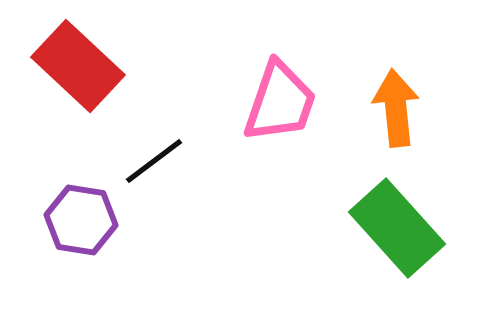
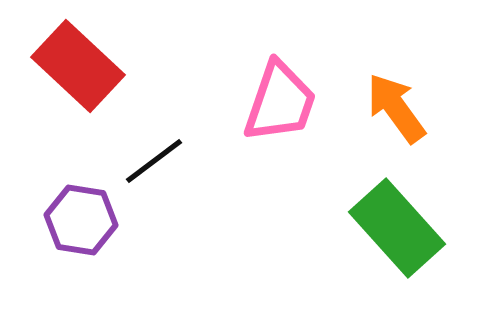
orange arrow: rotated 30 degrees counterclockwise
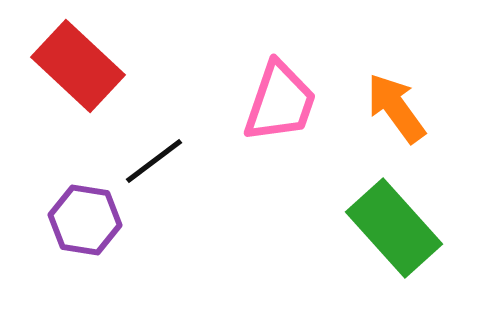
purple hexagon: moved 4 px right
green rectangle: moved 3 px left
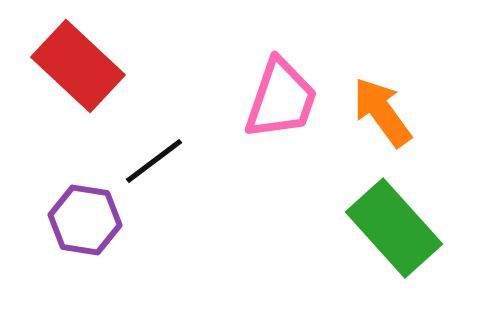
pink trapezoid: moved 1 px right, 3 px up
orange arrow: moved 14 px left, 4 px down
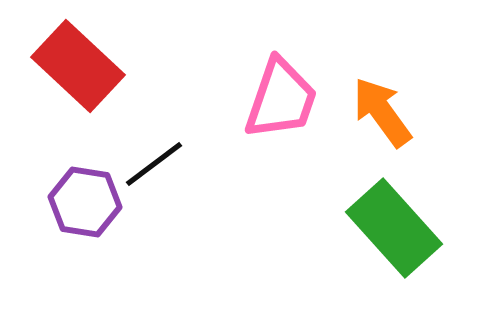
black line: moved 3 px down
purple hexagon: moved 18 px up
